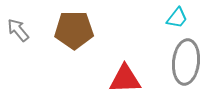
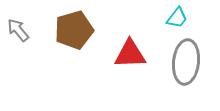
brown pentagon: rotated 15 degrees counterclockwise
red triangle: moved 5 px right, 25 px up
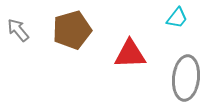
brown pentagon: moved 2 px left
gray ellipse: moved 16 px down
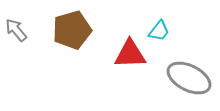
cyan trapezoid: moved 18 px left, 13 px down
gray arrow: moved 2 px left
gray ellipse: moved 3 px right; rotated 69 degrees counterclockwise
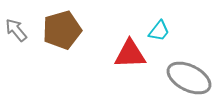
brown pentagon: moved 10 px left
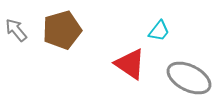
red triangle: moved 10 px down; rotated 36 degrees clockwise
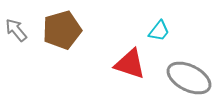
red triangle: rotated 16 degrees counterclockwise
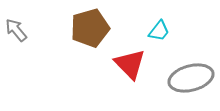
brown pentagon: moved 28 px right, 2 px up
red triangle: rotated 28 degrees clockwise
gray ellipse: moved 2 px right; rotated 42 degrees counterclockwise
